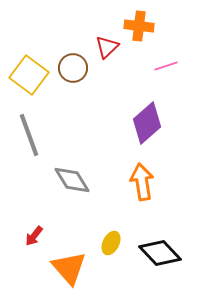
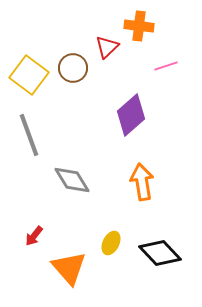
purple diamond: moved 16 px left, 8 px up
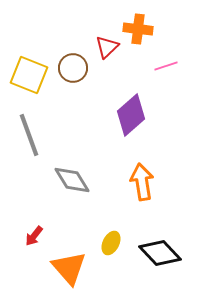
orange cross: moved 1 px left, 3 px down
yellow square: rotated 15 degrees counterclockwise
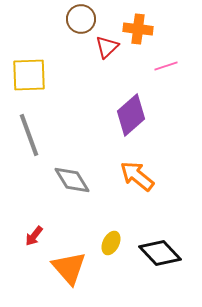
brown circle: moved 8 px right, 49 px up
yellow square: rotated 24 degrees counterclockwise
orange arrow: moved 5 px left, 6 px up; rotated 42 degrees counterclockwise
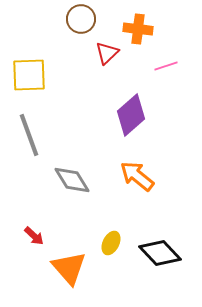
red triangle: moved 6 px down
red arrow: rotated 85 degrees counterclockwise
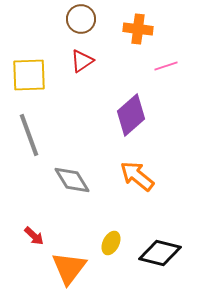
red triangle: moved 25 px left, 8 px down; rotated 10 degrees clockwise
black diamond: rotated 33 degrees counterclockwise
orange triangle: rotated 18 degrees clockwise
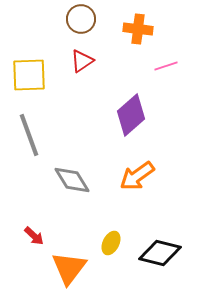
orange arrow: rotated 75 degrees counterclockwise
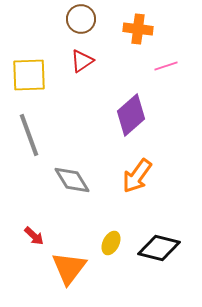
orange arrow: rotated 18 degrees counterclockwise
black diamond: moved 1 px left, 5 px up
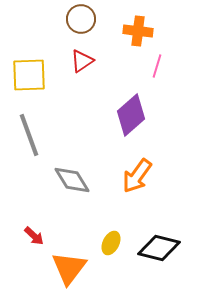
orange cross: moved 2 px down
pink line: moved 9 px left; rotated 55 degrees counterclockwise
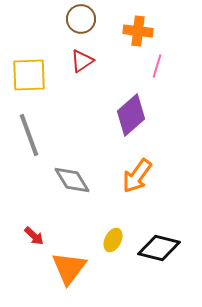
yellow ellipse: moved 2 px right, 3 px up
